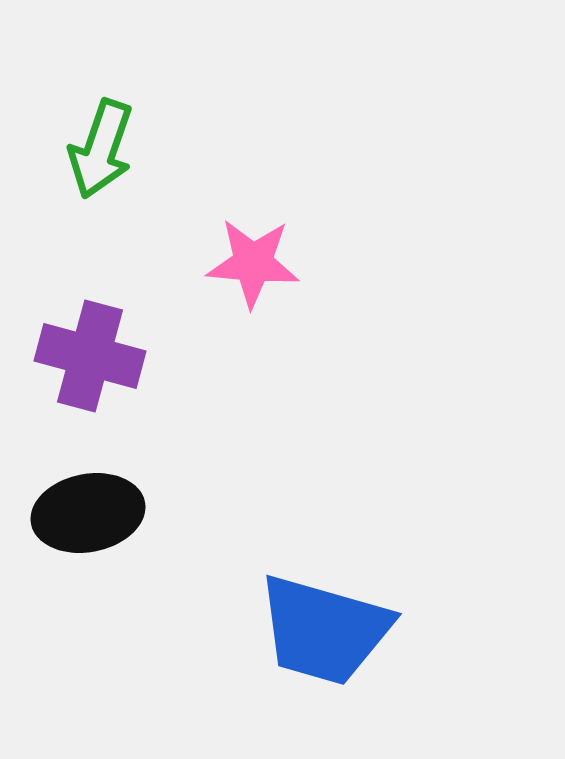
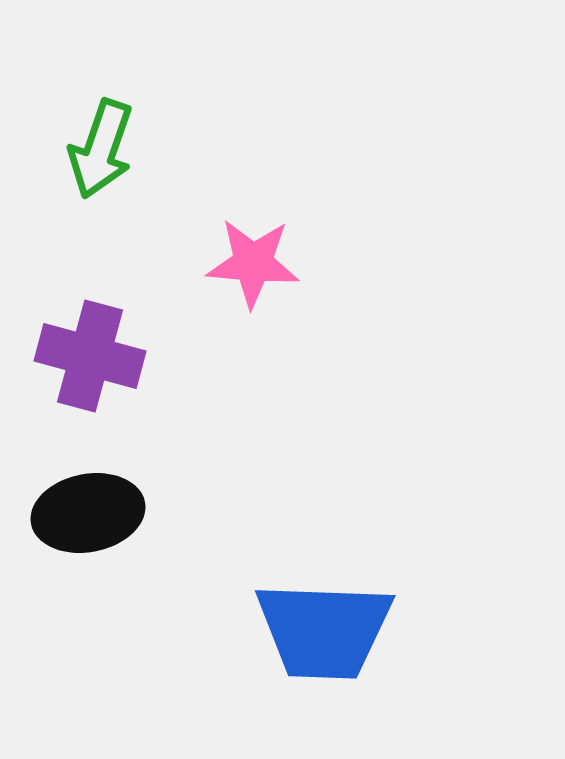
blue trapezoid: rotated 14 degrees counterclockwise
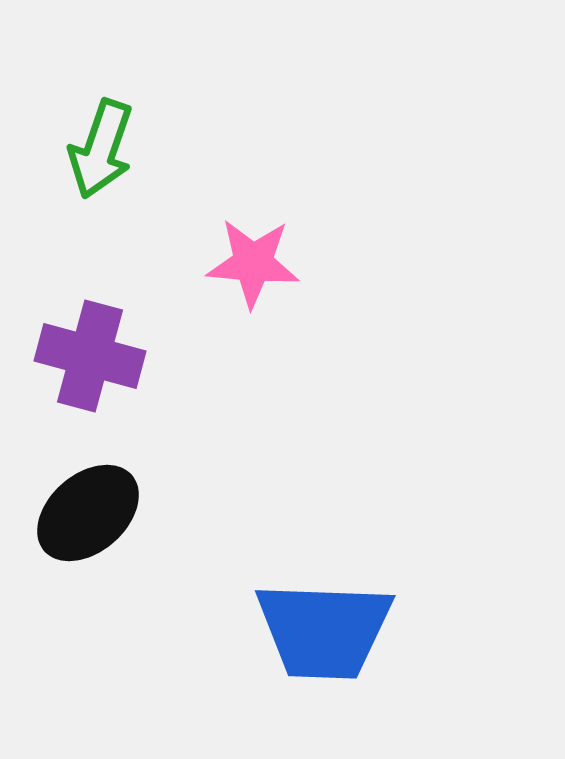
black ellipse: rotated 30 degrees counterclockwise
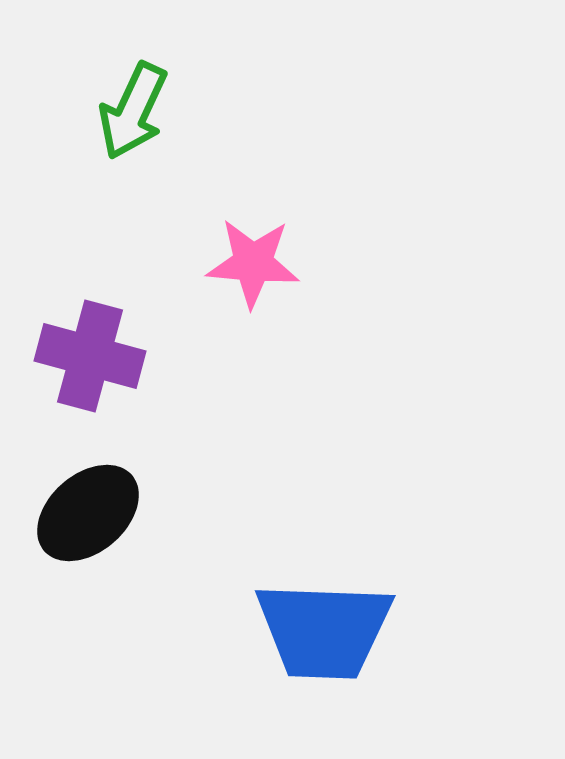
green arrow: moved 32 px right, 38 px up; rotated 6 degrees clockwise
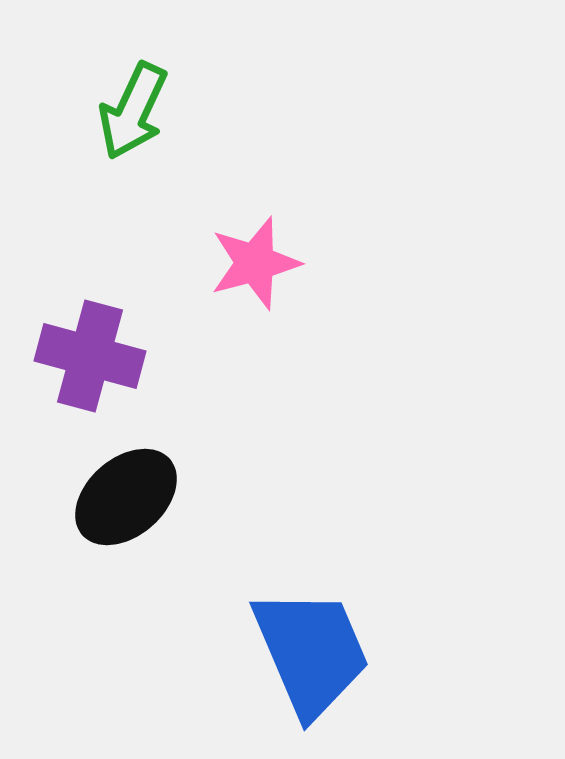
pink star: moved 2 px right; rotated 20 degrees counterclockwise
black ellipse: moved 38 px right, 16 px up
blue trapezoid: moved 13 px left, 22 px down; rotated 115 degrees counterclockwise
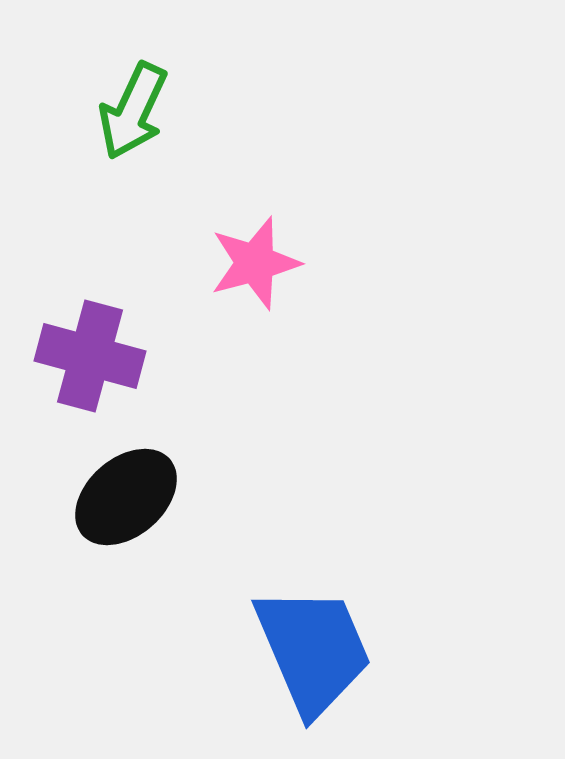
blue trapezoid: moved 2 px right, 2 px up
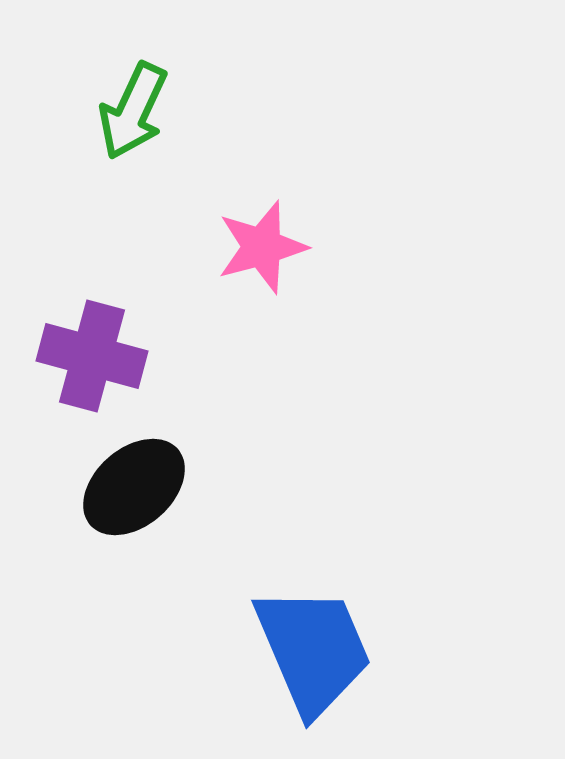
pink star: moved 7 px right, 16 px up
purple cross: moved 2 px right
black ellipse: moved 8 px right, 10 px up
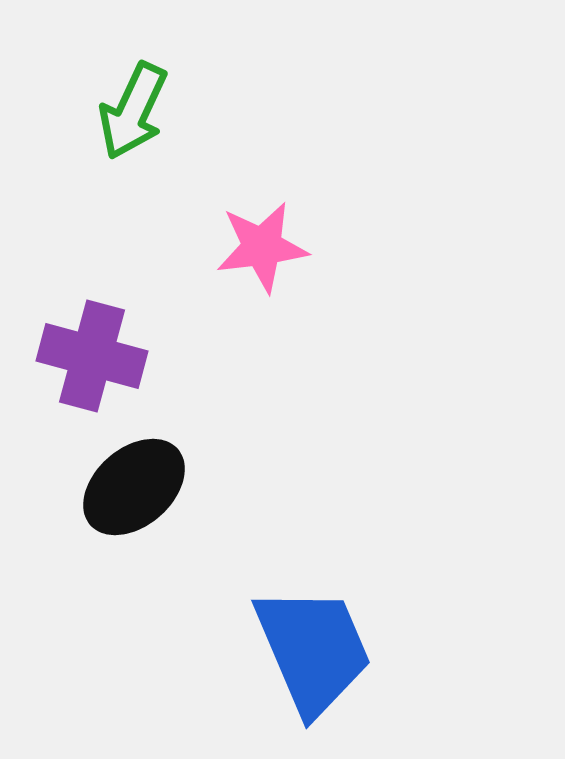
pink star: rotated 8 degrees clockwise
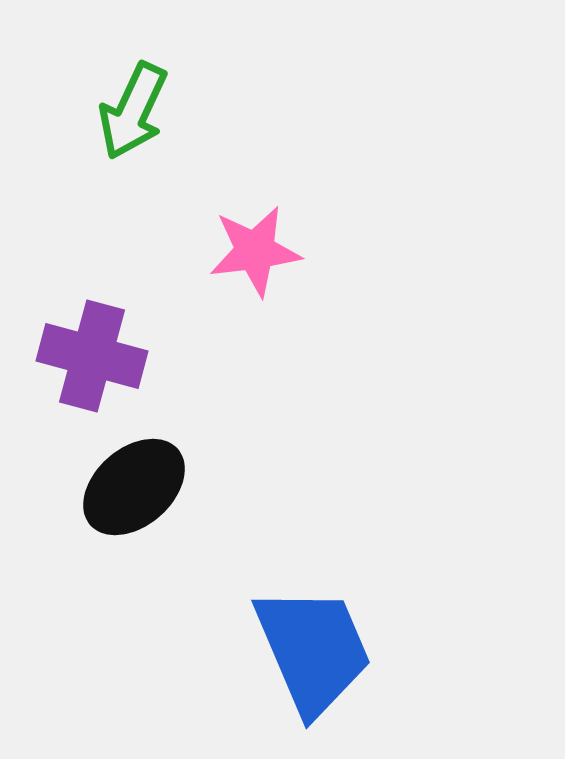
pink star: moved 7 px left, 4 px down
